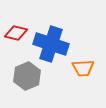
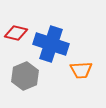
orange trapezoid: moved 2 px left, 2 px down
gray hexagon: moved 2 px left
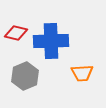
blue cross: moved 3 px up; rotated 20 degrees counterclockwise
orange trapezoid: moved 1 px right, 3 px down
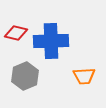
orange trapezoid: moved 2 px right, 3 px down
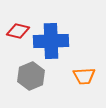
red diamond: moved 2 px right, 2 px up
gray hexagon: moved 6 px right
